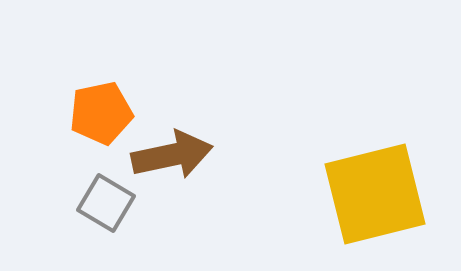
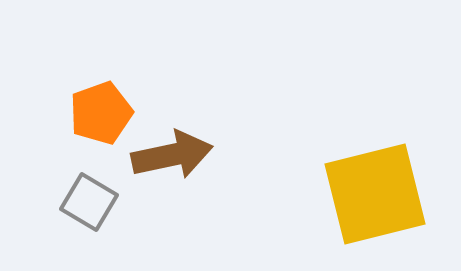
orange pentagon: rotated 8 degrees counterclockwise
gray square: moved 17 px left, 1 px up
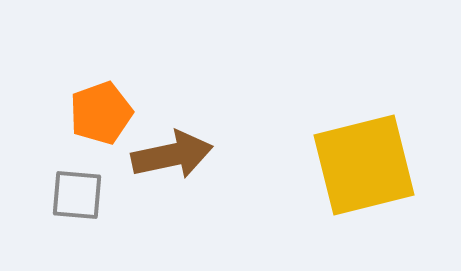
yellow square: moved 11 px left, 29 px up
gray square: moved 12 px left, 7 px up; rotated 26 degrees counterclockwise
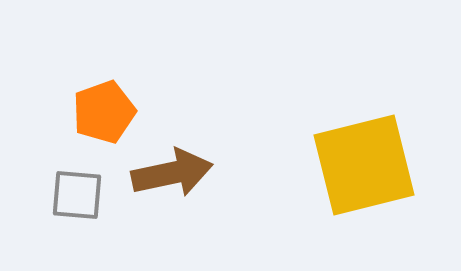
orange pentagon: moved 3 px right, 1 px up
brown arrow: moved 18 px down
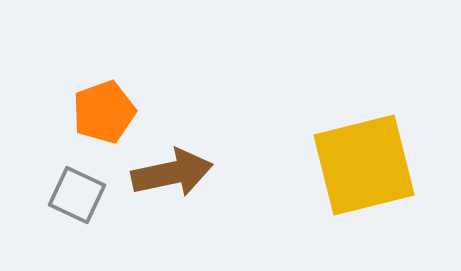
gray square: rotated 20 degrees clockwise
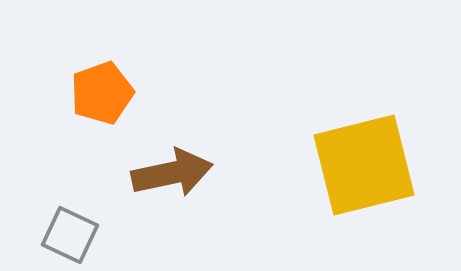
orange pentagon: moved 2 px left, 19 px up
gray square: moved 7 px left, 40 px down
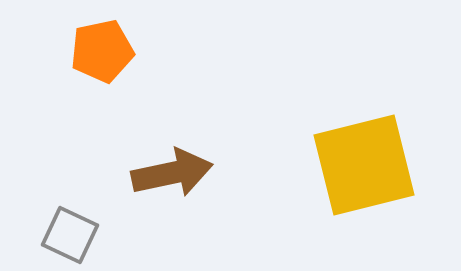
orange pentagon: moved 42 px up; rotated 8 degrees clockwise
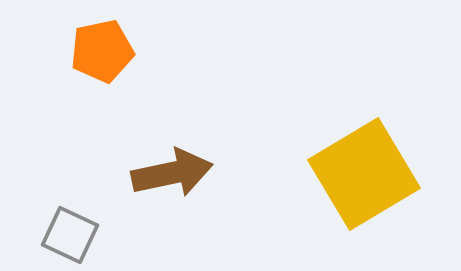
yellow square: moved 9 px down; rotated 17 degrees counterclockwise
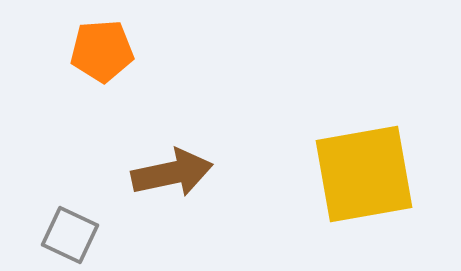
orange pentagon: rotated 8 degrees clockwise
yellow square: rotated 21 degrees clockwise
